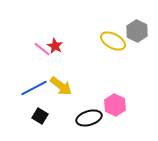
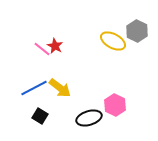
yellow arrow: moved 1 px left, 2 px down
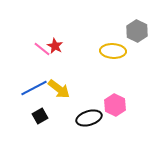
yellow ellipse: moved 10 px down; rotated 25 degrees counterclockwise
yellow arrow: moved 1 px left, 1 px down
black square: rotated 28 degrees clockwise
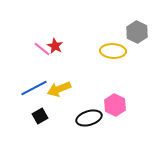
gray hexagon: moved 1 px down
yellow arrow: rotated 120 degrees clockwise
